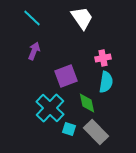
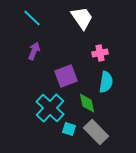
pink cross: moved 3 px left, 5 px up
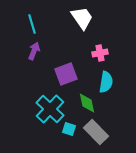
cyan line: moved 6 px down; rotated 30 degrees clockwise
purple square: moved 2 px up
cyan cross: moved 1 px down
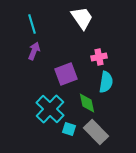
pink cross: moved 1 px left, 4 px down
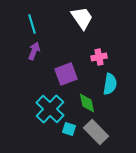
cyan semicircle: moved 4 px right, 2 px down
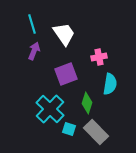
white trapezoid: moved 18 px left, 16 px down
green diamond: rotated 30 degrees clockwise
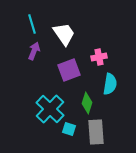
purple square: moved 3 px right, 4 px up
gray rectangle: rotated 40 degrees clockwise
